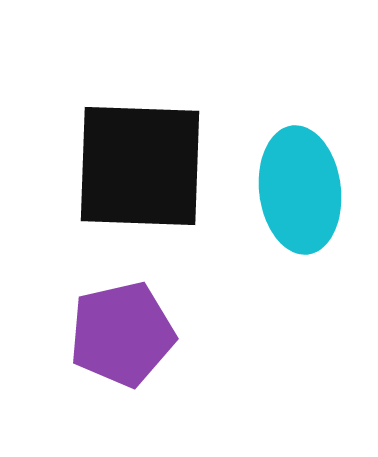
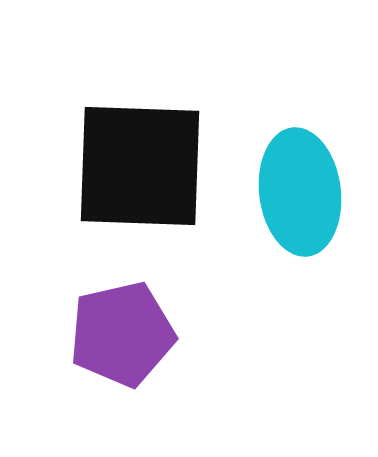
cyan ellipse: moved 2 px down
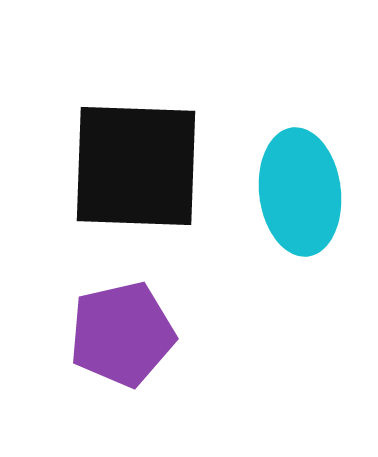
black square: moved 4 px left
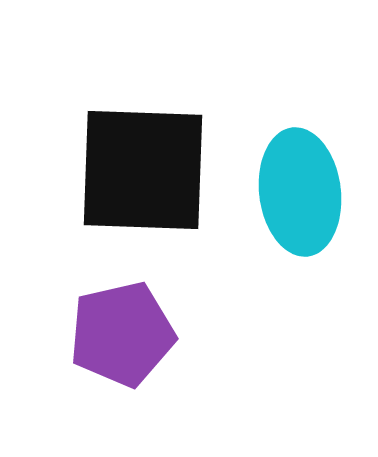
black square: moved 7 px right, 4 px down
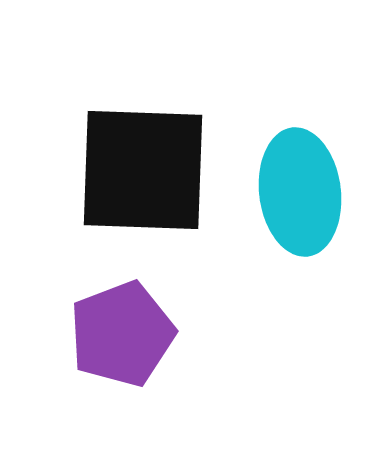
purple pentagon: rotated 8 degrees counterclockwise
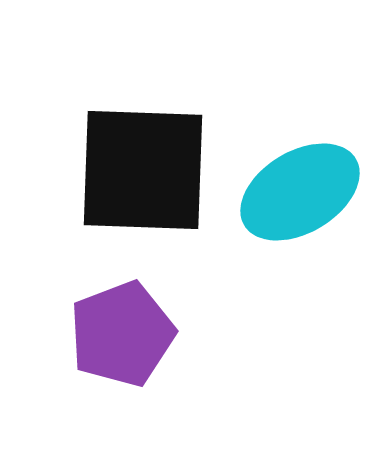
cyan ellipse: rotated 66 degrees clockwise
